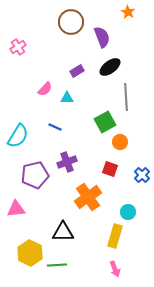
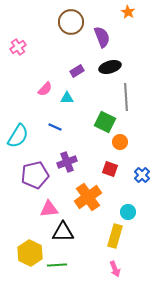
black ellipse: rotated 20 degrees clockwise
green square: rotated 35 degrees counterclockwise
pink triangle: moved 33 px right
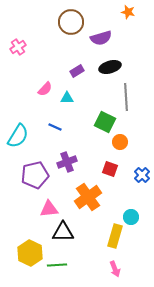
orange star: rotated 16 degrees counterclockwise
purple semicircle: moved 1 px left, 1 px down; rotated 95 degrees clockwise
cyan circle: moved 3 px right, 5 px down
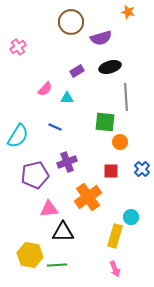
green square: rotated 20 degrees counterclockwise
red square: moved 1 px right, 2 px down; rotated 21 degrees counterclockwise
blue cross: moved 6 px up
yellow hexagon: moved 2 px down; rotated 15 degrees counterclockwise
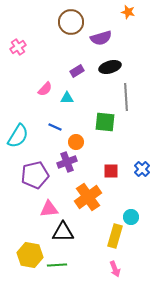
orange circle: moved 44 px left
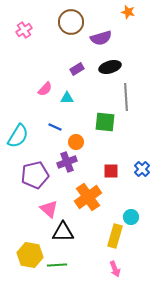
pink cross: moved 6 px right, 17 px up
purple rectangle: moved 2 px up
pink triangle: rotated 48 degrees clockwise
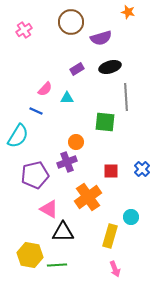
blue line: moved 19 px left, 16 px up
pink triangle: rotated 12 degrees counterclockwise
yellow rectangle: moved 5 px left
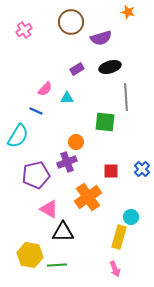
purple pentagon: moved 1 px right
yellow rectangle: moved 9 px right, 1 px down
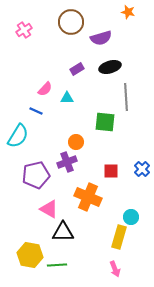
orange cross: rotated 32 degrees counterclockwise
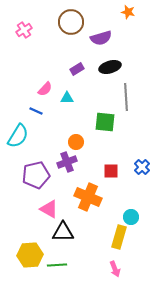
blue cross: moved 2 px up
yellow hexagon: rotated 15 degrees counterclockwise
